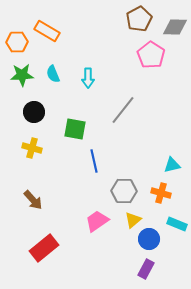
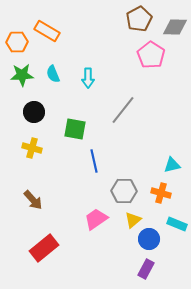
pink trapezoid: moved 1 px left, 2 px up
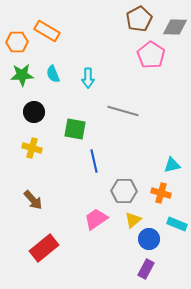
gray line: moved 1 px down; rotated 68 degrees clockwise
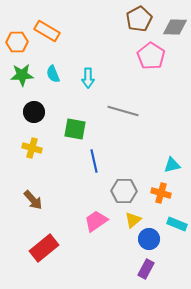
pink pentagon: moved 1 px down
pink trapezoid: moved 2 px down
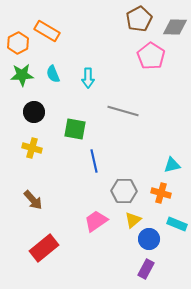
orange hexagon: moved 1 px right, 1 px down; rotated 25 degrees counterclockwise
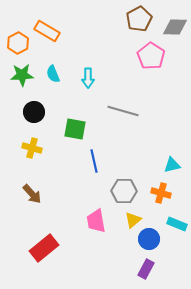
brown arrow: moved 1 px left, 6 px up
pink trapezoid: rotated 65 degrees counterclockwise
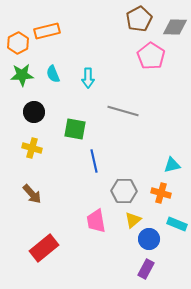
orange rectangle: rotated 45 degrees counterclockwise
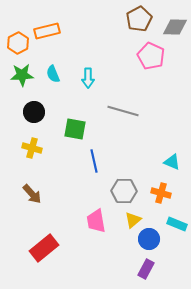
pink pentagon: rotated 8 degrees counterclockwise
cyan triangle: moved 3 px up; rotated 36 degrees clockwise
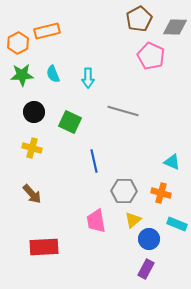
green square: moved 5 px left, 7 px up; rotated 15 degrees clockwise
red rectangle: moved 1 px up; rotated 36 degrees clockwise
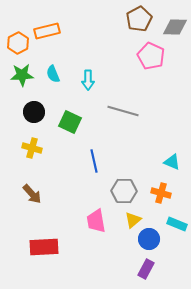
cyan arrow: moved 2 px down
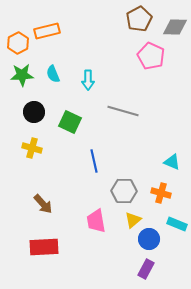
brown arrow: moved 11 px right, 10 px down
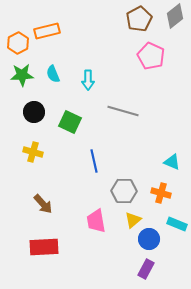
gray diamond: moved 11 px up; rotated 40 degrees counterclockwise
yellow cross: moved 1 px right, 4 px down
